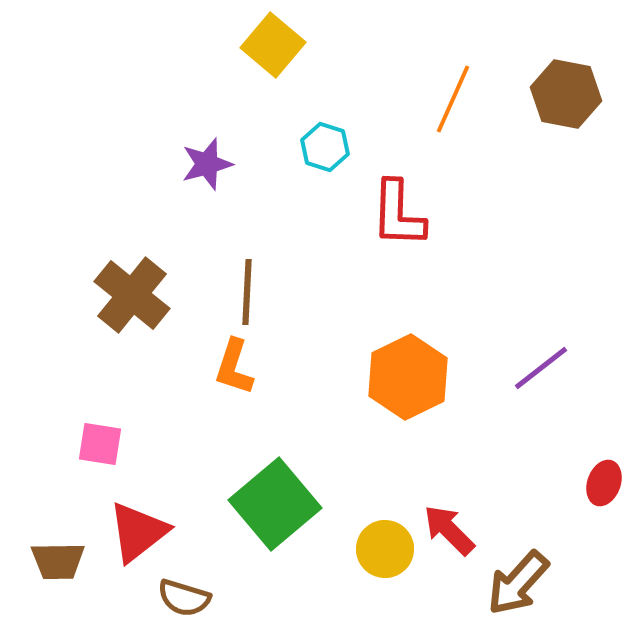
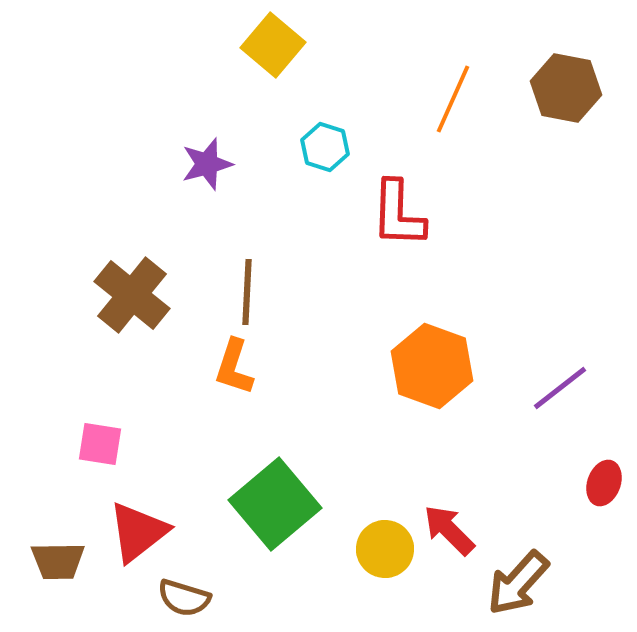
brown hexagon: moved 6 px up
purple line: moved 19 px right, 20 px down
orange hexagon: moved 24 px right, 11 px up; rotated 14 degrees counterclockwise
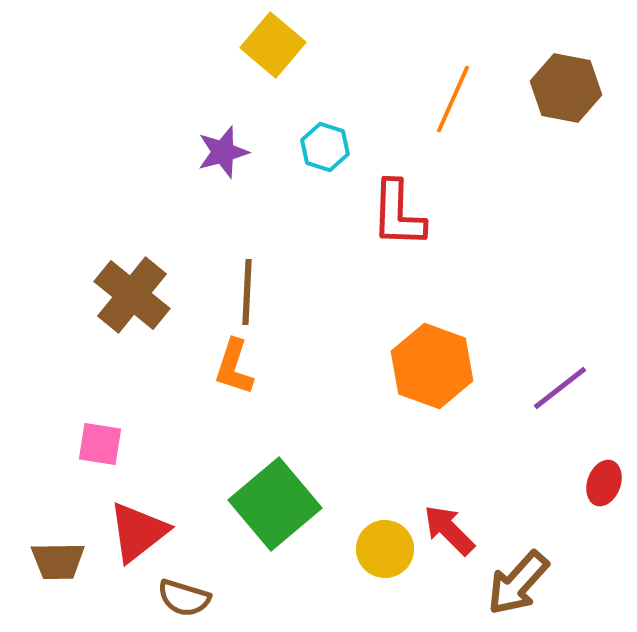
purple star: moved 16 px right, 12 px up
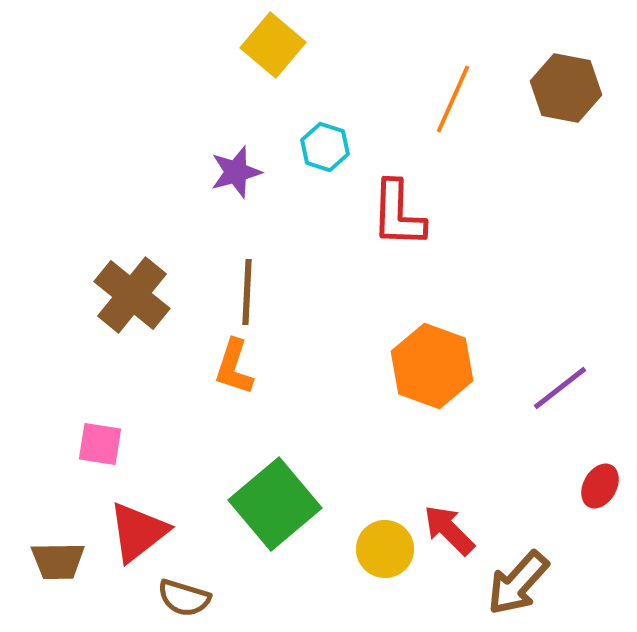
purple star: moved 13 px right, 20 px down
red ellipse: moved 4 px left, 3 px down; rotated 9 degrees clockwise
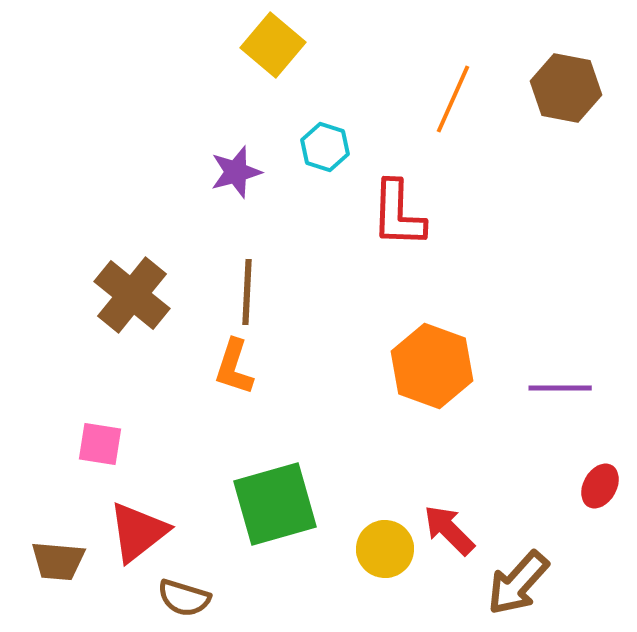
purple line: rotated 38 degrees clockwise
green square: rotated 24 degrees clockwise
brown trapezoid: rotated 6 degrees clockwise
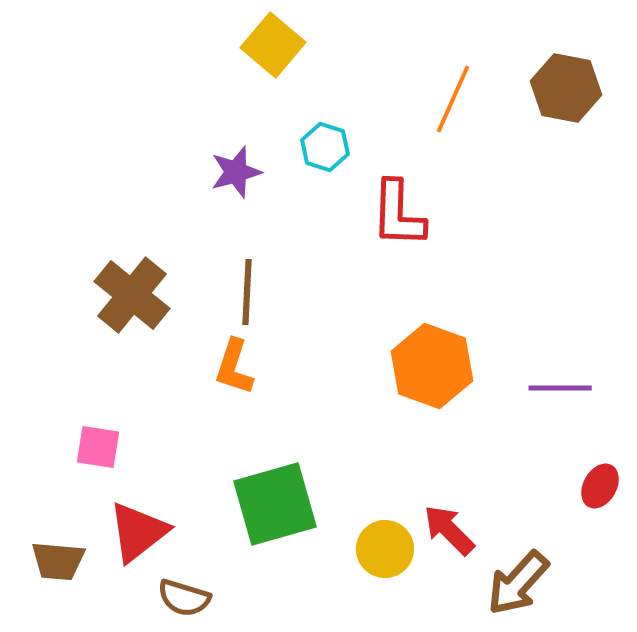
pink square: moved 2 px left, 3 px down
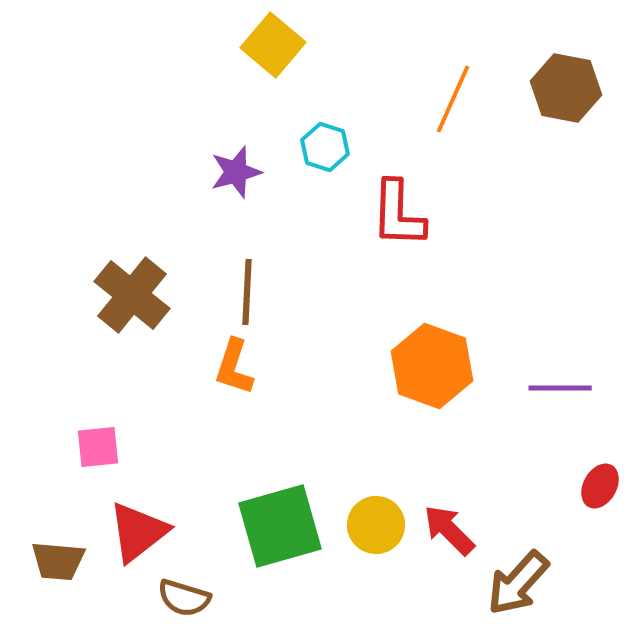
pink square: rotated 15 degrees counterclockwise
green square: moved 5 px right, 22 px down
yellow circle: moved 9 px left, 24 px up
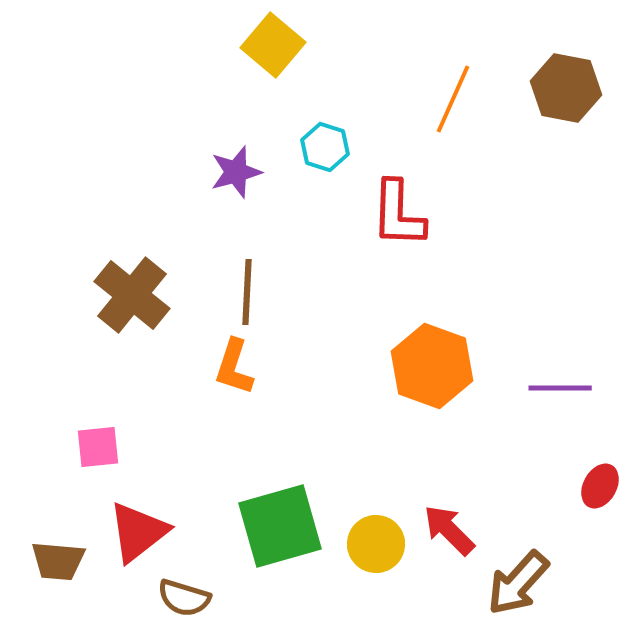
yellow circle: moved 19 px down
